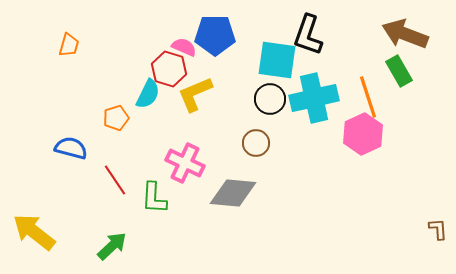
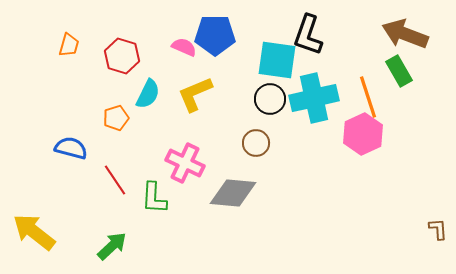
red hexagon: moved 47 px left, 13 px up
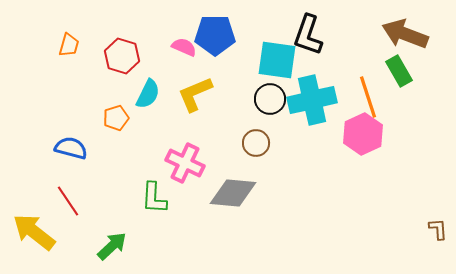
cyan cross: moved 2 px left, 2 px down
red line: moved 47 px left, 21 px down
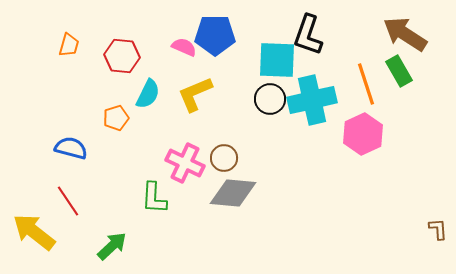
brown arrow: rotated 12 degrees clockwise
red hexagon: rotated 12 degrees counterclockwise
cyan square: rotated 6 degrees counterclockwise
orange line: moved 2 px left, 13 px up
brown circle: moved 32 px left, 15 px down
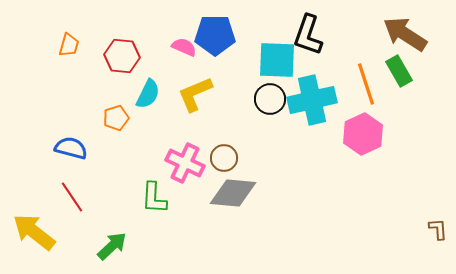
red line: moved 4 px right, 4 px up
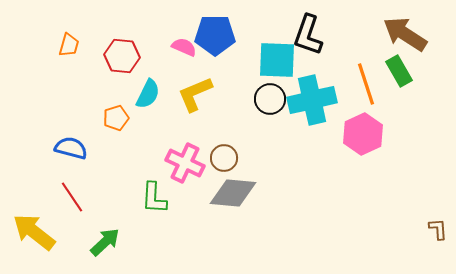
green arrow: moved 7 px left, 4 px up
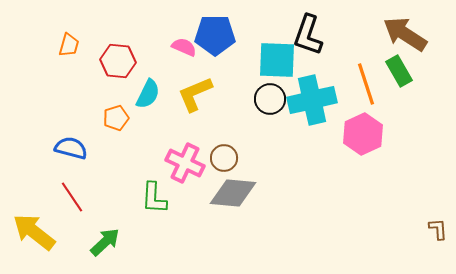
red hexagon: moved 4 px left, 5 px down
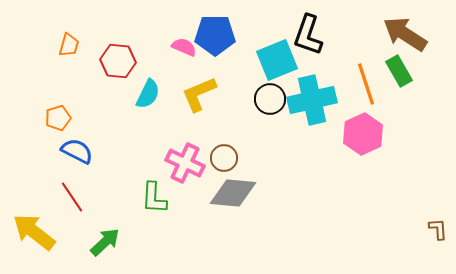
cyan square: rotated 24 degrees counterclockwise
yellow L-shape: moved 4 px right
orange pentagon: moved 58 px left
blue semicircle: moved 6 px right, 3 px down; rotated 12 degrees clockwise
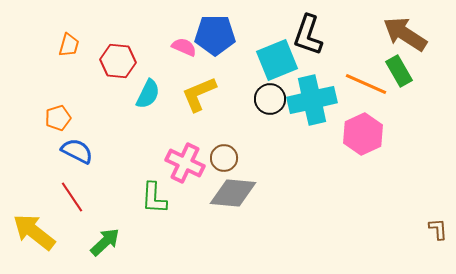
orange line: rotated 48 degrees counterclockwise
